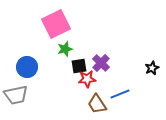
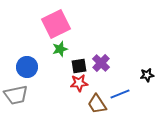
green star: moved 5 px left
black star: moved 5 px left, 7 px down; rotated 16 degrees clockwise
red star: moved 8 px left, 4 px down
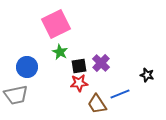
green star: moved 3 px down; rotated 28 degrees counterclockwise
black star: rotated 24 degrees clockwise
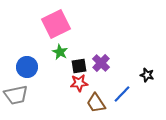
blue line: moved 2 px right; rotated 24 degrees counterclockwise
brown trapezoid: moved 1 px left, 1 px up
